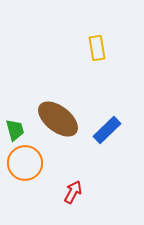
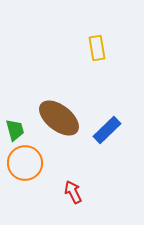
brown ellipse: moved 1 px right, 1 px up
red arrow: rotated 55 degrees counterclockwise
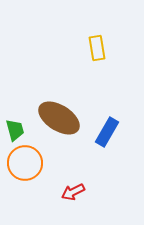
brown ellipse: rotated 6 degrees counterclockwise
blue rectangle: moved 2 px down; rotated 16 degrees counterclockwise
red arrow: rotated 90 degrees counterclockwise
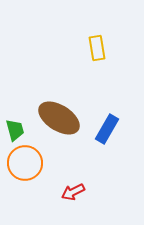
blue rectangle: moved 3 px up
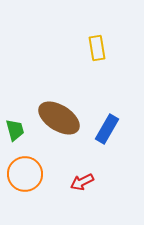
orange circle: moved 11 px down
red arrow: moved 9 px right, 10 px up
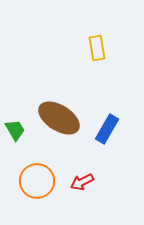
green trapezoid: rotated 15 degrees counterclockwise
orange circle: moved 12 px right, 7 px down
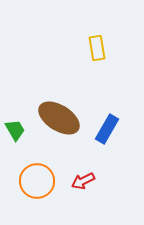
red arrow: moved 1 px right, 1 px up
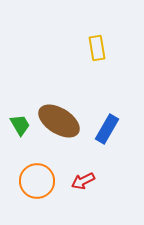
brown ellipse: moved 3 px down
green trapezoid: moved 5 px right, 5 px up
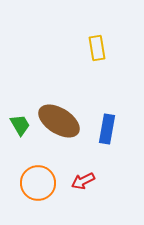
blue rectangle: rotated 20 degrees counterclockwise
orange circle: moved 1 px right, 2 px down
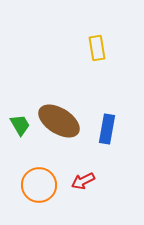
orange circle: moved 1 px right, 2 px down
